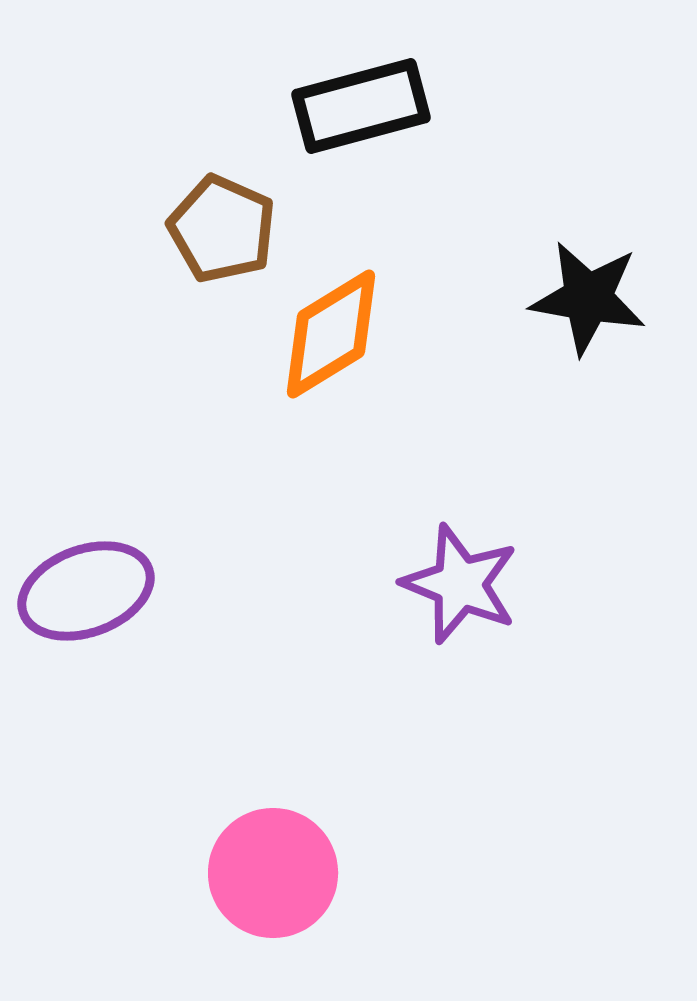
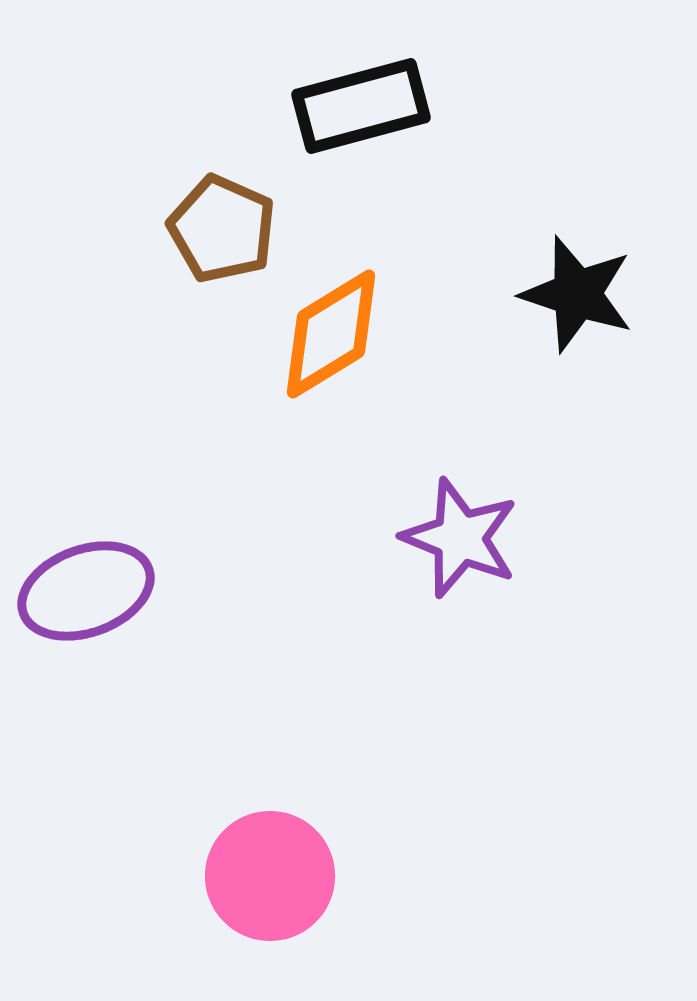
black star: moved 11 px left, 4 px up; rotated 8 degrees clockwise
purple star: moved 46 px up
pink circle: moved 3 px left, 3 px down
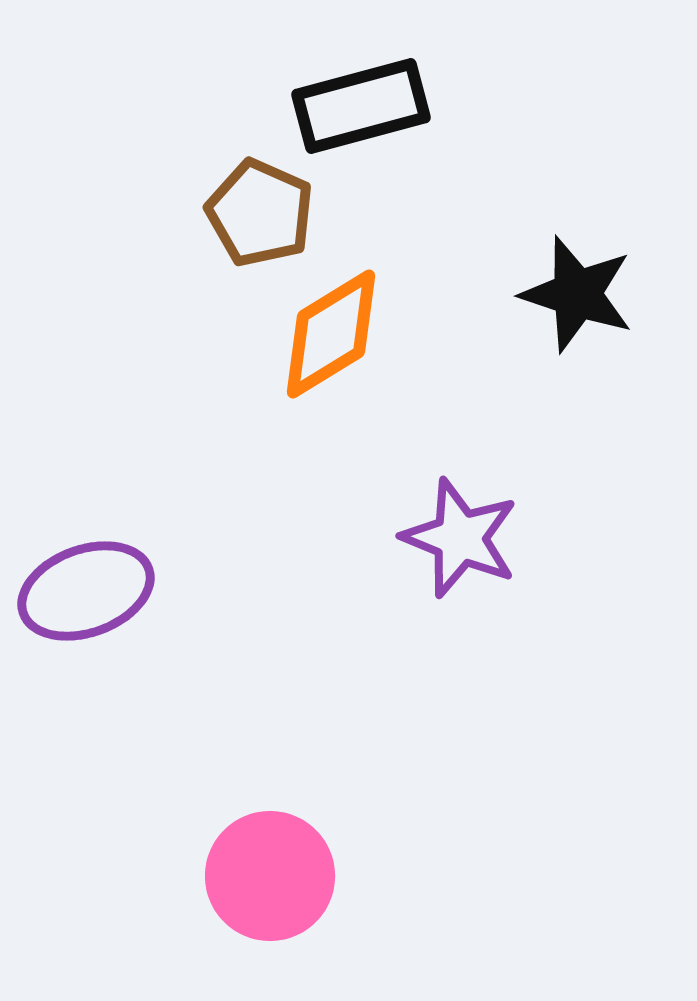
brown pentagon: moved 38 px right, 16 px up
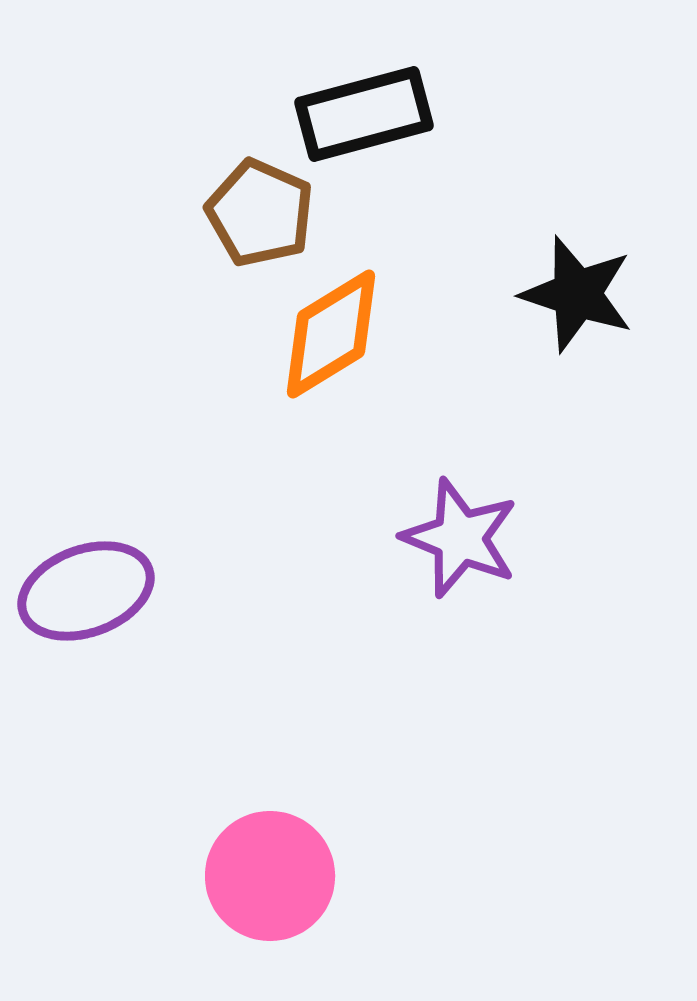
black rectangle: moved 3 px right, 8 px down
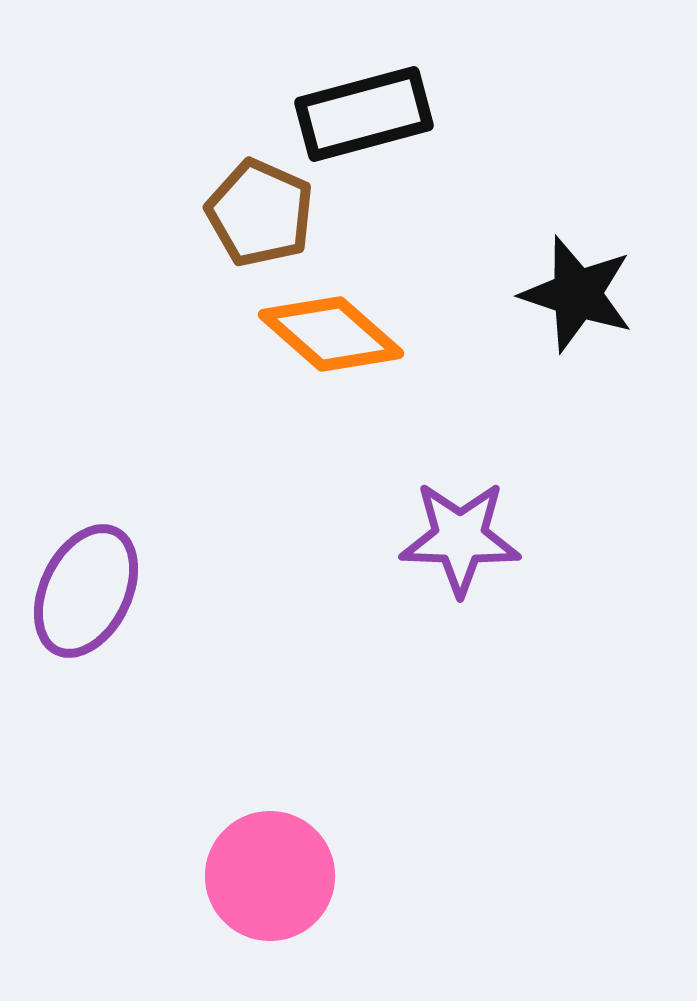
orange diamond: rotated 73 degrees clockwise
purple star: rotated 20 degrees counterclockwise
purple ellipse: rotated 44 degrees counterclockwise
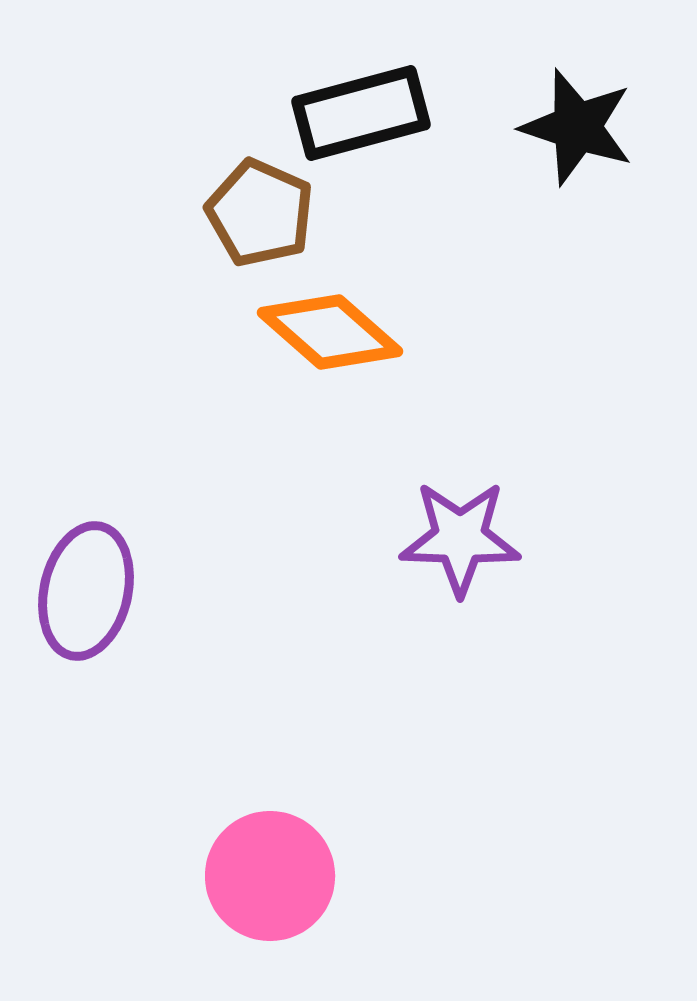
black rectangle: moved 3 px left, 1 px up
black star: moved 167 px up
orange diamond: moved 1 px left, 2 px up
purple ellipse: rotated 13 degrees counterclockwise
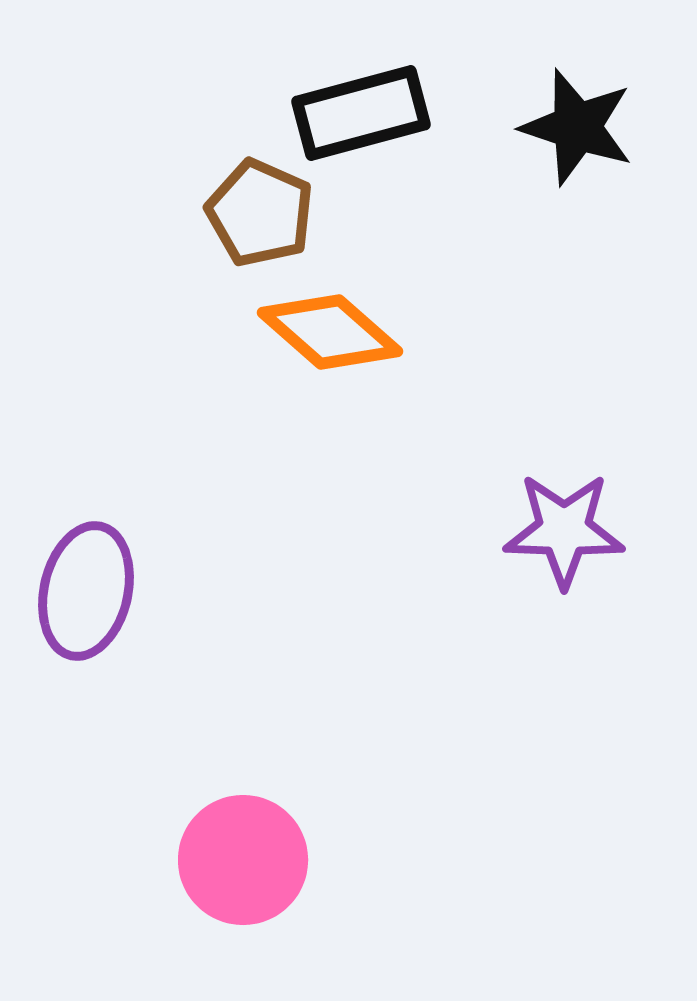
purple star: moved 104 px right, 8 px up
pink circle: moved 27 px left, 16 px up
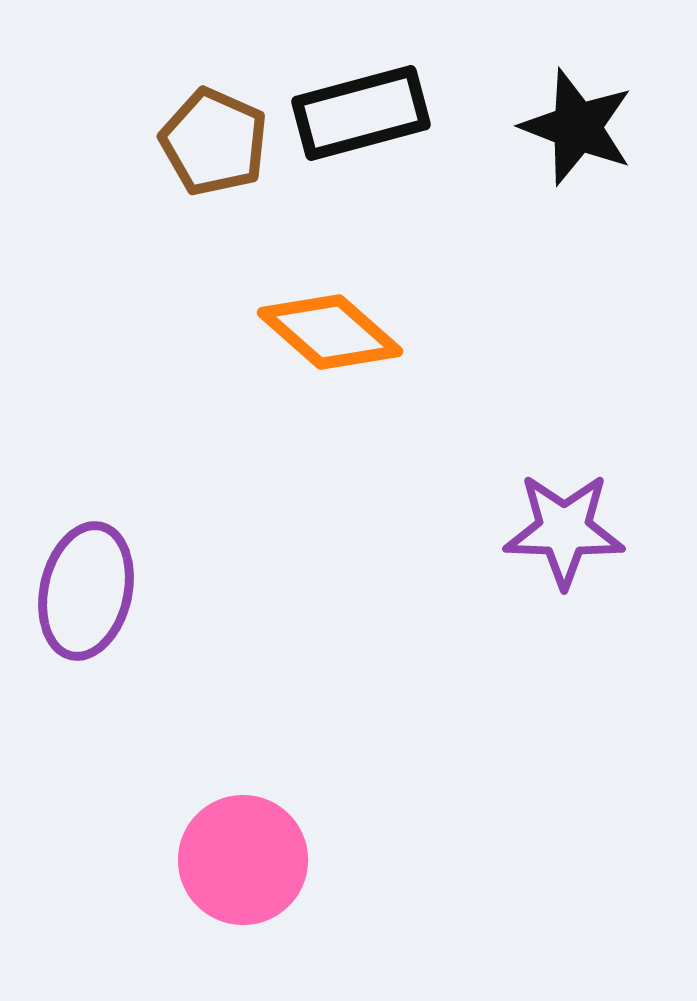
black star: rotated 3 degrees clockwise
brown pentagon: moved 46 px left, 71 px up
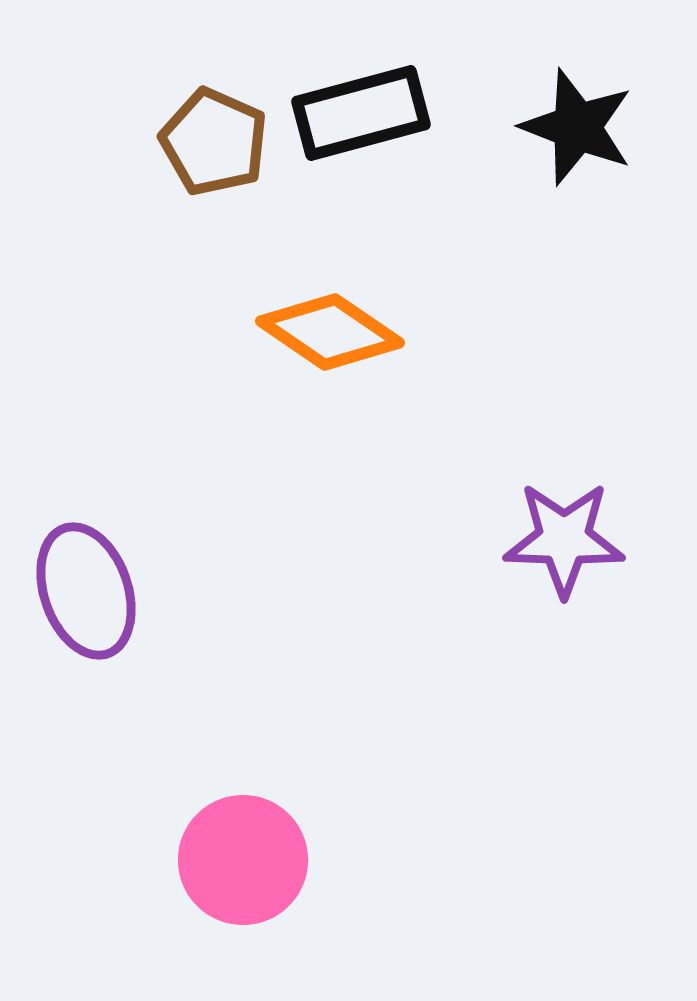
orange diamond: rotated 7 degrees counterclockwise
purple star: moved 9 px down
purple ellipse: rotated 32 degrees counterclockwise
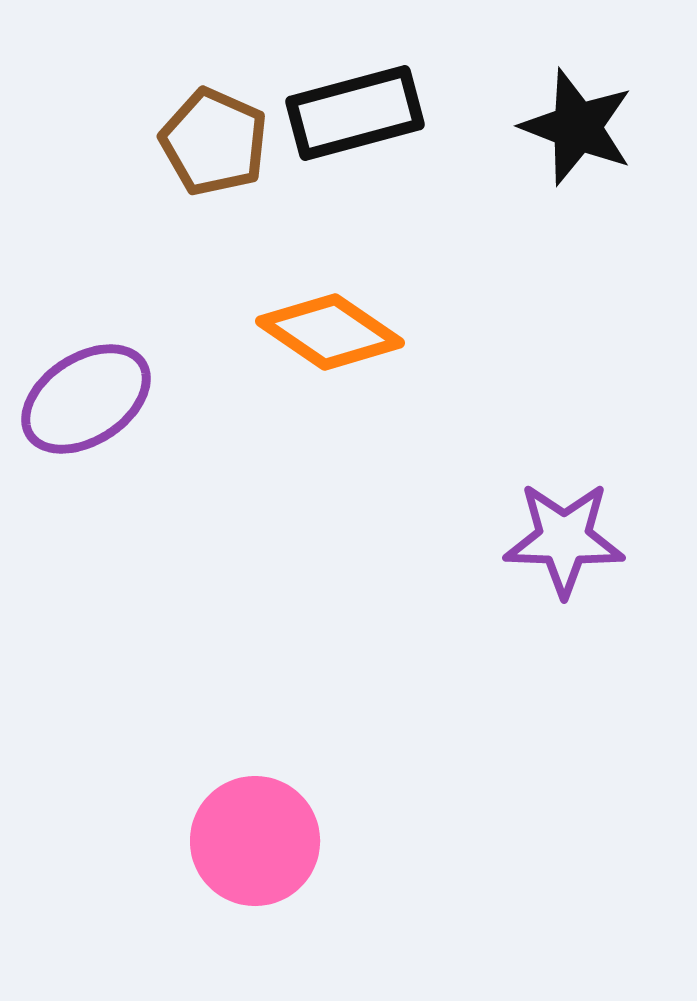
black rectangle: moved 6 px left
purple ellipse: moved 192 px up; rotated 76 degrees clockwise
pink circle: moved 12 px right, 19 px up
